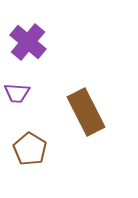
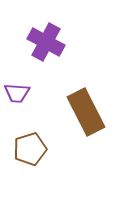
purple cross: moved 18 px right; rotated 12 degrees counterclockwise
brown pentagon: rotated 24 degrees clockwise
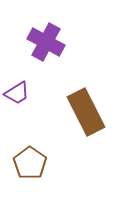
purple trapezoid: rotated 36 degrees counterclockwise
brown pentagon: moved 14 px down; rotated 20 degrees counterclockwise
